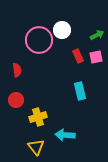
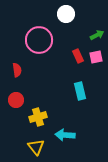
white circle: moved 4 px right, 16 px up
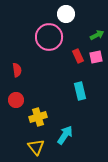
pink circle: moved 10 px right, 3 px up
cyan arrow: rotated 120 degrees clockwise
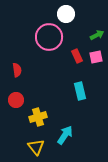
red rectangle: moved 1 px left
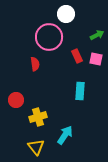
pink square: moved 2 px down; rotated 24 degrees clockwise
red semicircle: moved 18 px right, 6 px up
cyan rectangle: rotated 18 degrees clockwise
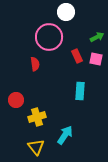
white circle: moved 2 px up
green arrow: moved 2 px down
yellow cross: moved 1 px left
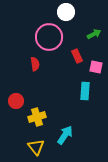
green arrow: moved 3 px left, 3 px up
pink square: moved 8 px down
cyan rectangle: moved 5 px right
red circle: moved 1 px down
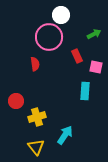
white circle: moved 5 px left, 3 px down
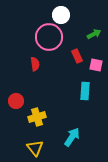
pink square: moved 2 px up
cyan arrow: moved 7 px right, 2 px down
yellow triangle: moved 1 px left, 1 px down
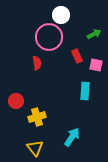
red semicircle: moved 2 px right, 1 px up
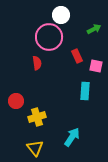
green arrow: moved 5 px up
pink square: moved 1 px down
